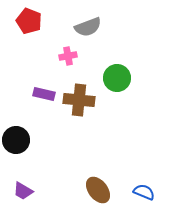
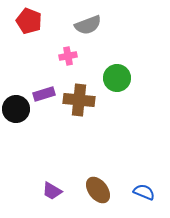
gray semicircle: moved 2 px up
purple rectangle: rotated 30 degrees counterclockwise
black circle: moved 31 px up
purple trapezoid: moved 29 px right
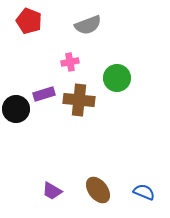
pink cross: moved 2 px right, 6 px down
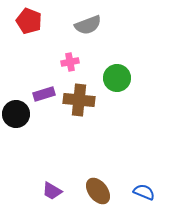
black circle: moved 5 px down
brown ellipse: moved 1 px down
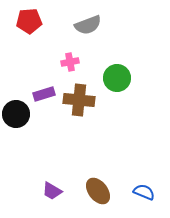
red pentagon: rotated 25 degrees counterclockwise
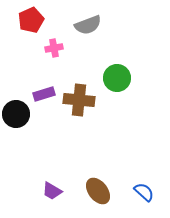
red pentagon: moved 2 px right, 1 px up; rotated 20 degrees counterclockwise
pink cross: moved 16 px left, 14 px up
blue semicircle: rotated 20 degrees clockwise
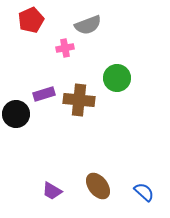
pink cross: moved 11 px right
brown ellipse: moved 5 px up
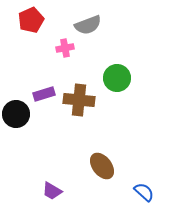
brown ellipse: moved 4 px right, 20 px up
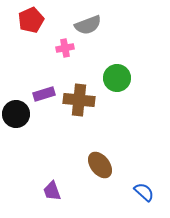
brown ellipse: moved 2 px left, 1 px up
purple trapezoid: rotated 40 degrees clockwise
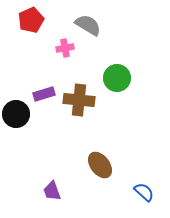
gray semicircle: rotated 128 degrees counterclockwise
